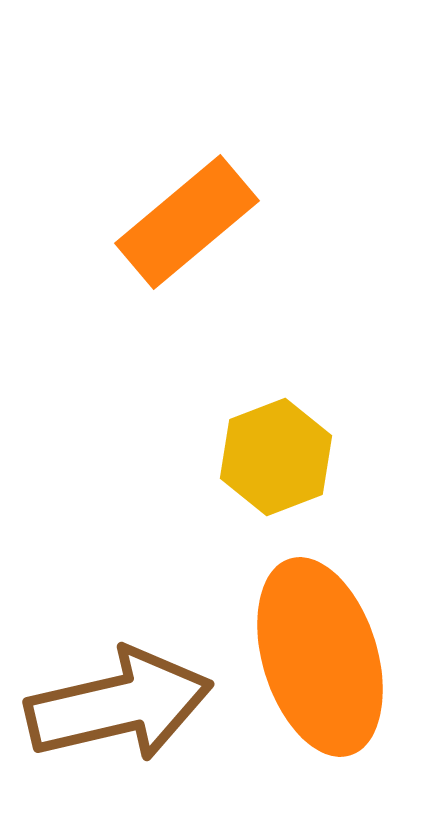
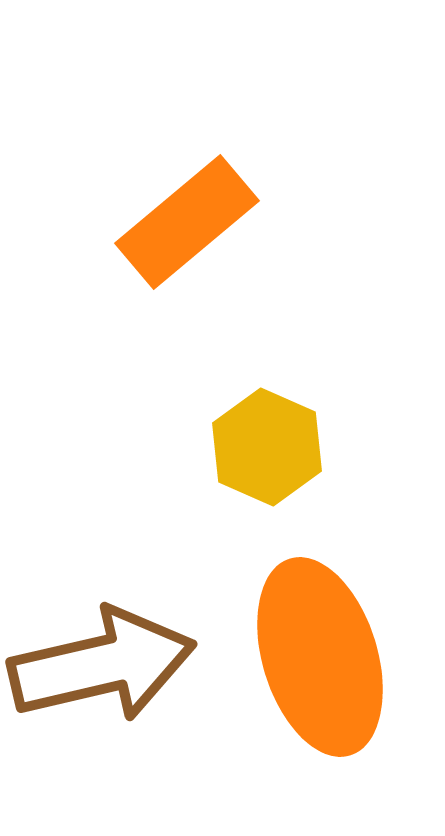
yellow hexagon: moved 9 px left, 10 px up; rotated 15 degrees counterclockwise
brown arrow: moved 17 px left, 40 px up
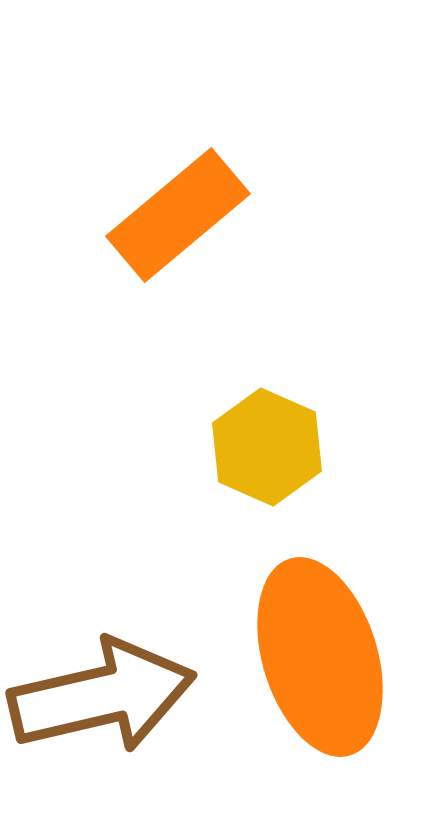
orange rectangle: moved 9 px left, 7 px up
brown arrow: moved 31 px down
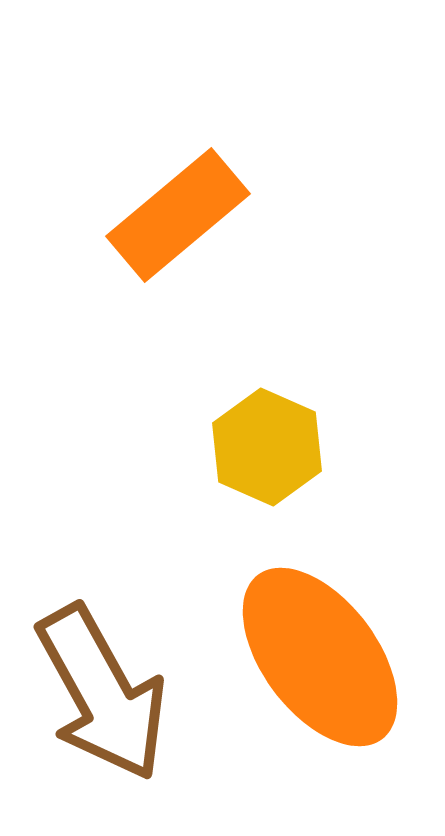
orange ellipse: rotated 20 degrees counterclockwise
brown arrow: moved 3 px up; rotated 74 degrees clockwise
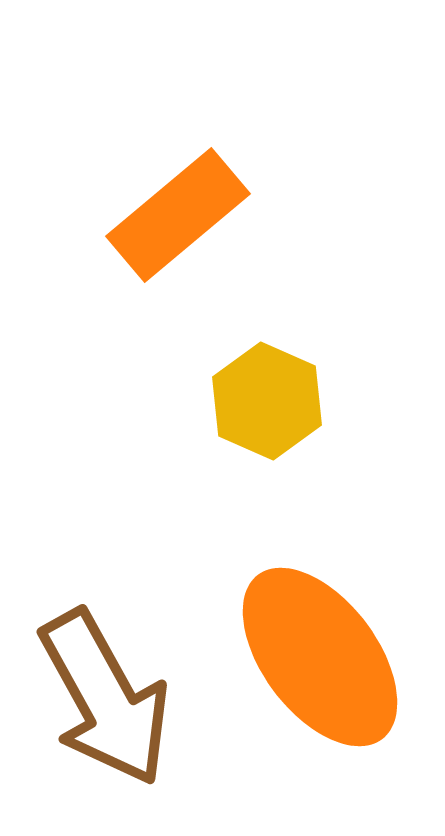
yellow hexagon: moved 46 px up
brown arrow: moved 3 px right, 5 px down
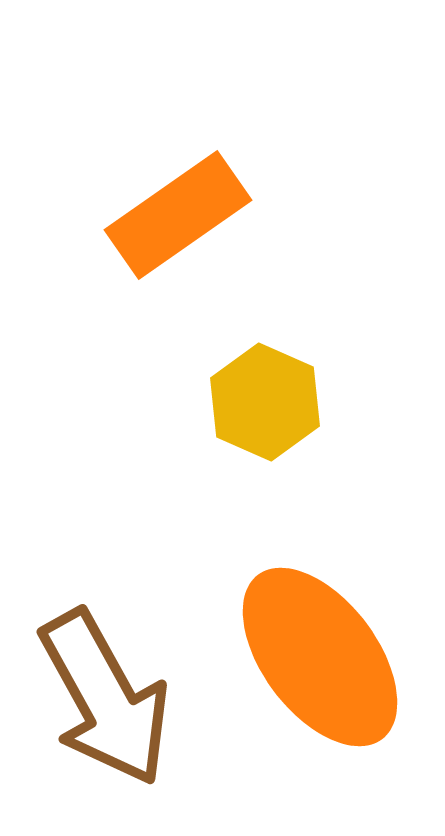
orange rectangle: rotated 5 degrees clockwise
yellow hexagon: moved 2 px left, 1 px down
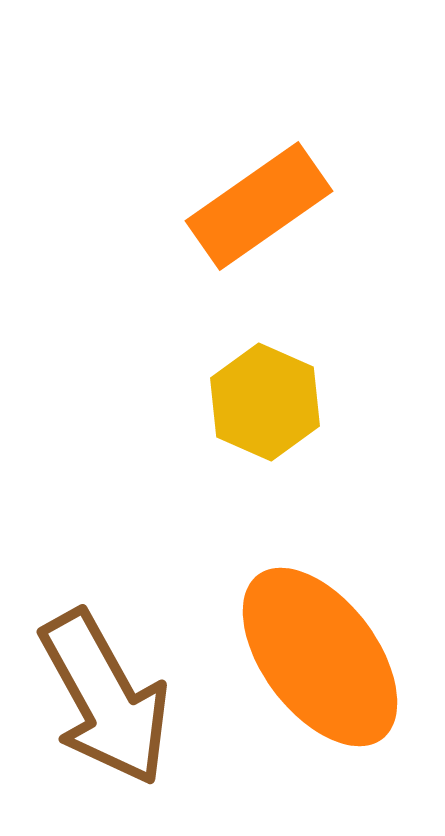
orange rectangle: moved 81 px right, 9 px up
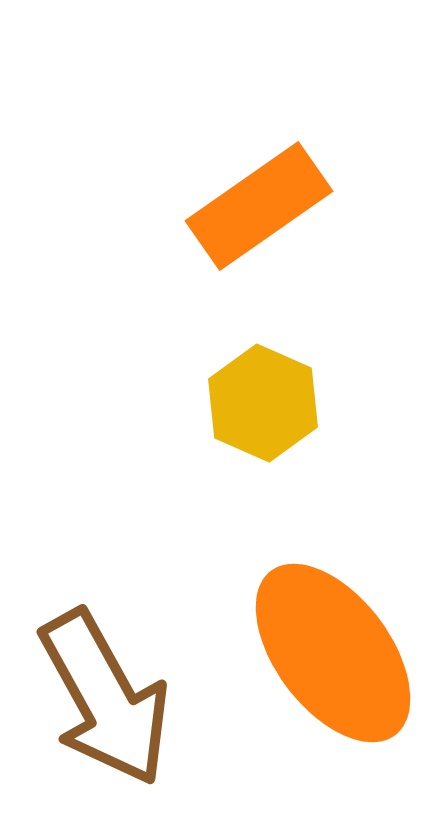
yellow hexagon: moved 2 px left, 1 px down
orange ellipse: moved 13 px right, 4 px up
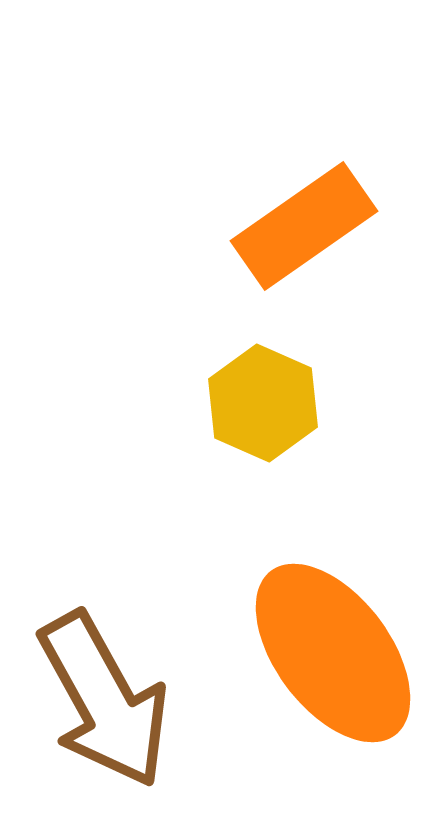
orange rectangle: moved 45 px right, 20 px down
brown arrow: moved 1 px left, 2 px down
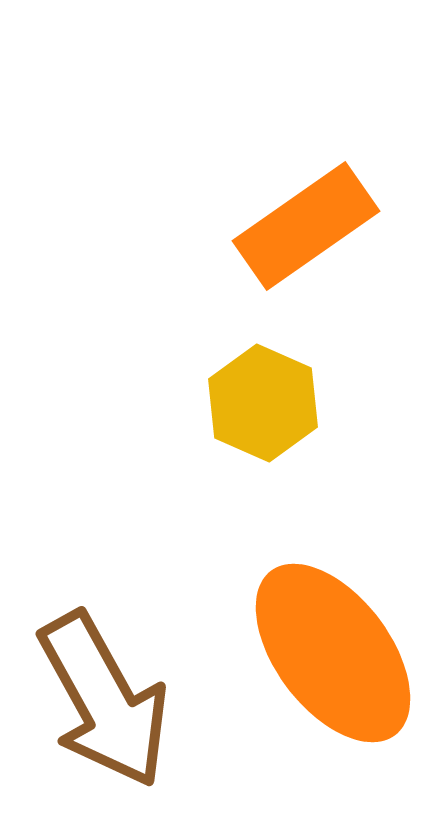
orange rectangle: moved 2 px right
